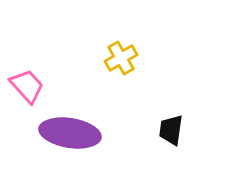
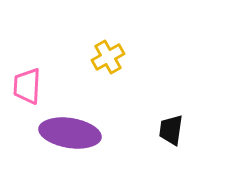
yellow cross: moved 13 px left, 1 px up
pink trapezoid: rotated 135 degrees counterclockwise
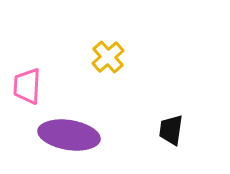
yellow cross: rotated 12 degrees counterclockwise
purple ellipse: moved 1 px left, 2 px down
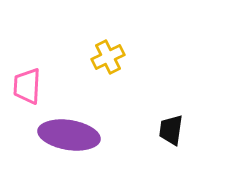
yellow cross: rotated 16 degrees clockwise
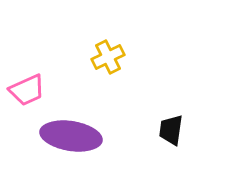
pink trapezoid: moved 4 px down; rotated 117 degrees counterclockwise
purple ellipse: moved 2 px right, 1 px down
